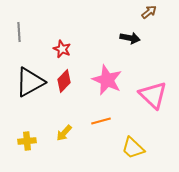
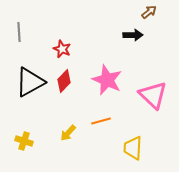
black arrow: moved 3 px right, 3 px up; rotated 12 degrees counterclockwise
yellow arrow: moved 4 px right
yellow cross: moved 3 px left; rotated 24 degrees clockwise
yellow trapezoid: rotated 50 degrees clockwise
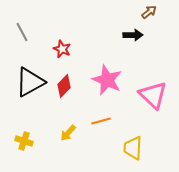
gray line: moved 3 px right; rotated 24 degrees counterclockwise
red diamond: moved 5 px down
